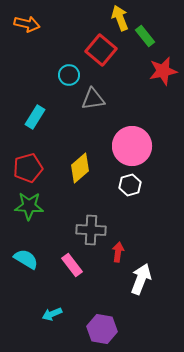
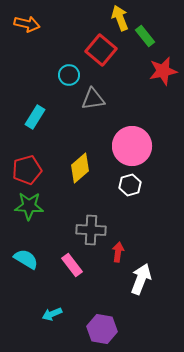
red pentagon: moved 1 px left, 2 px down
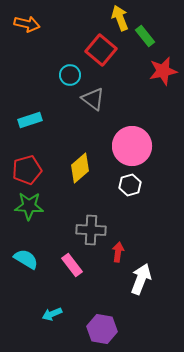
cyan circle: moved 1 px right
gray triangle: rotated 45 degrees clockwise
cyan rectangle: moved 5 px left, 3 px down; rotated 40 degrees clockwise
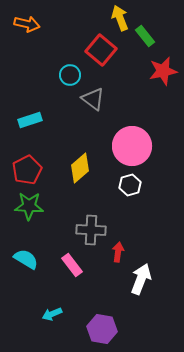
red pentagon: rotated 12 degrees counterclockwise
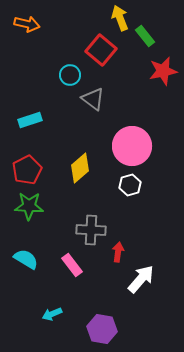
white arrow: rotated 20 degrees clockwise
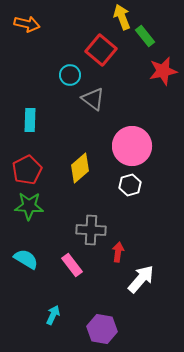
yellow arrow: moved 2 px right, 1 px up
cyan rectangle: rotated 70 degrees counterclockwise
cyan arrow: moved 1 px right, 1 px down; rotated 138 degrees clockwise
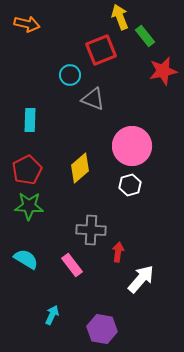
yellow arrow: moved 2 px left
red square: rotated 28 degrees clockwise
gray triangle: rotated 15 degrees counterclockwise
cyan arrow: moved 1 px left
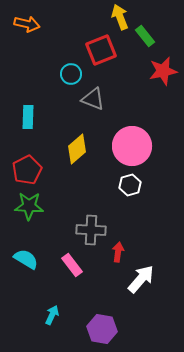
cyan circle: moved 1 px right, 1 px up
cyan rectangle: moved 2 px left, 3 px up
yellow diamond: moved 3 px left, 19 px up
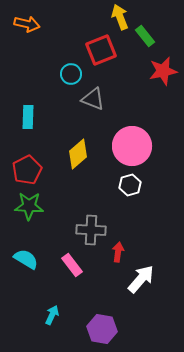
yellow diamond: moved 1 px right, 5 px down
